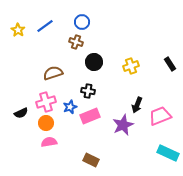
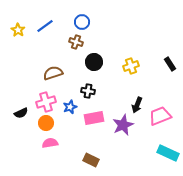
pink rectangle: moved 4 px right, 2 px down; rotated 12 degrees clockwise
pink semicircle: moved 1 px right, 1 px down
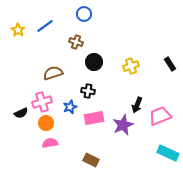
blue circle: moved 2 px right, 8 px up
pink cross: moved 4 px left
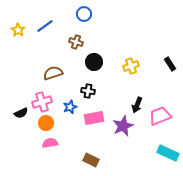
purple star: moved 1 px down
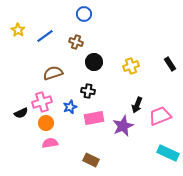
blue line: moved 10 px down
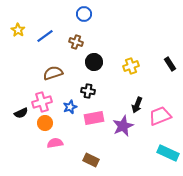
orange circle: moved 1 px left
pink semicircle: moved 5 px right
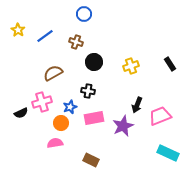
brown semicircle: rotated 12 degrees counterclockwise
orange circle: moved 16 px right
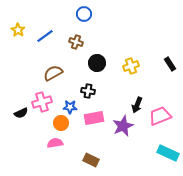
black circle: moved 3 px right, 1 px down
blue star: rotated 24 degrees clockwise
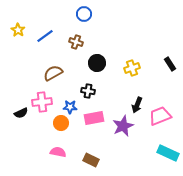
yellow cross: moved 1 px right, 2 px down
pink cross: rotated 12 degrees clockwise
pink semicircle: moved 3 px right, 9 px down; rotated 21 degrees clockwise
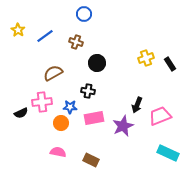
yellow cross: moved 14 px right, 10 px up
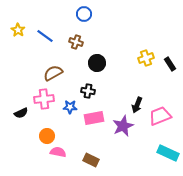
blue line: rotated 72 degrees clockwise
pink cross: moved 2 px right, 3 px up
orange circle: moved 14 px left, 13 px down
